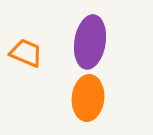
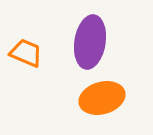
orange ellipse: moved 14 px right; rotated 69 degrees clockwise
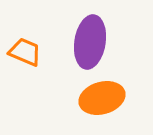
orange trapezoid: moved 1 px left, 1 px up
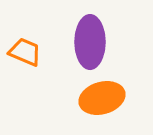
purple ellipse: rotated 9 degrees counterclockwise
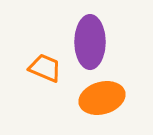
orange trapezoid: moved 20 px right, 16 px down
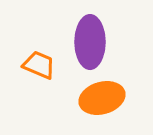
orange trapezoid: moved 6 px left, 3 px up
